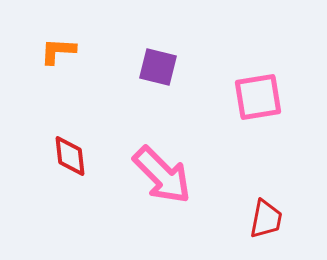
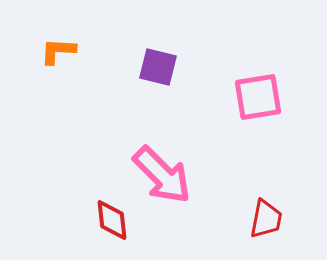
red diamond: moved 42 px right, 64 px down
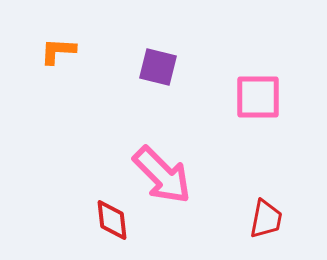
pink square: rotated 9 degrees clockwise
